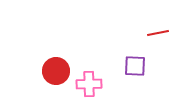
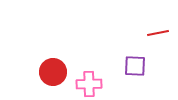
red circle: moved 3 px left, 1 px down
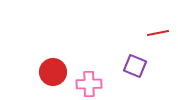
purple square: rotated 20 degrees clockwise
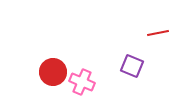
purple square: moved 3 px left
pink cross: moved 7 px left, 2 px up; rotated 25 degrees clockwise
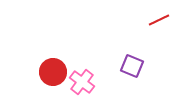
red line: moved 1 px right, 13 px up; rotated 15 degrees counterclockwise
pink cross: rotated 15 degrees clockwise
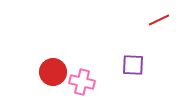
purple square: moved 1 px right, 1 px up; rotated 20 degrees counterclockwise
pink cross: rotated 25 degrees counterclockwise
